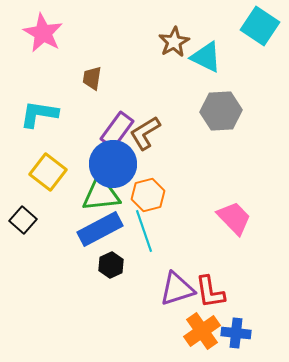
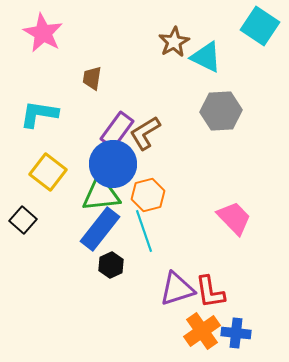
blue rectangle: rotated 24 degrees counterclockwise
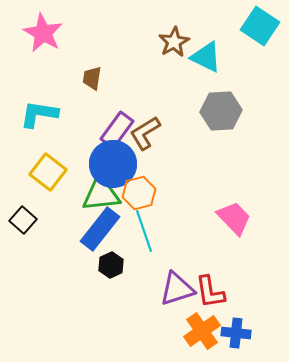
orange hexagon: moved 9 px left, 2 px up
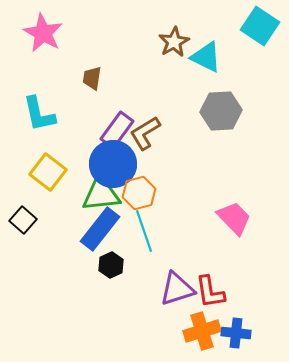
cyan L-shape: rotated 111 degrees counterclockwise
orange cross: rotated 18 degrees clockwise
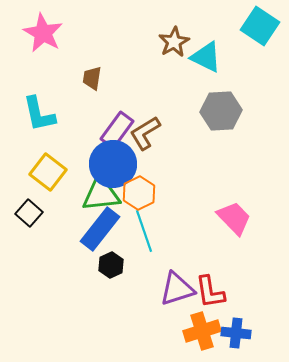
orange hexagon: rotated 12 degrees counterclockwise
black square: moved 6 px right, 7 px up
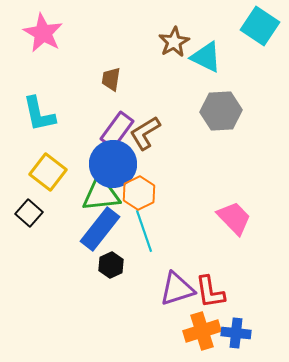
brown trapezoid: moved 19 px right, 1 px down
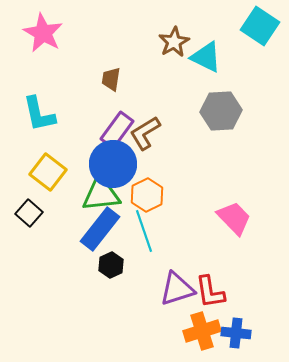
orange hexagon: moved 8 px right, 2 px down
